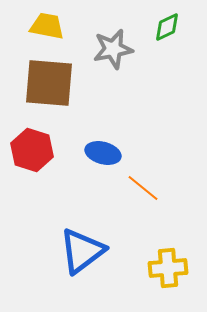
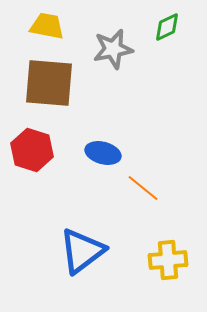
yellow cross: moved 8 px up
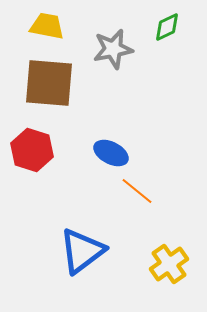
blue ellipse: moved 8 px right; rotated 12 degrees clockwise
orange line: moved 6 px left, 3 px down
yellow cross: moved 1 px right, 4 px down; rotated 30 degrees counterclockwise
